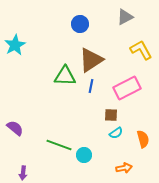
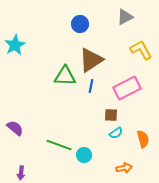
purple arrow: moved 2 px left
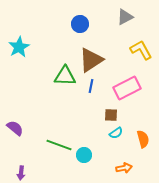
cyan star: moved 4 px right, 2 px down
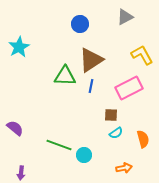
yellow L-shape: moved 1 px right, 5 px down
pink rectangle: moved 2 px right
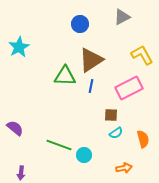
gray triangle: moved 3 px left
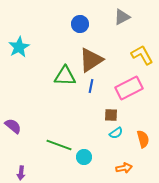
purple semicircle: moved 2 px left, 2 px up
cyan circle: moved 2 px down
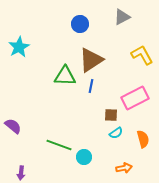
pink rectangle: moved 6 px right, 10 px down
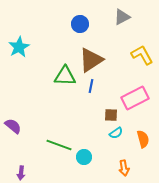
orange arrow: rotated 91 degrees clockwise
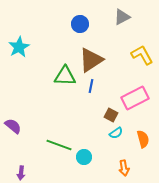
brown square: rotated 24 degrees clockwise
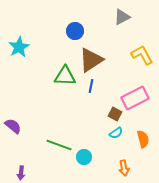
blue circle: moved 5 px left, 7 px down
brown square: moved 4 px right, 1 px up
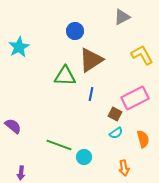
blue line: moved 8 px down
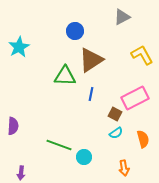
purple semicircle: rotated 54 degrees clockwise
